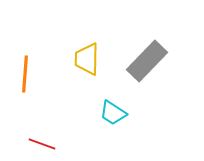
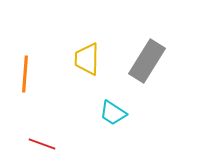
gray rectangle: rotated 12 degrees counterclockwise
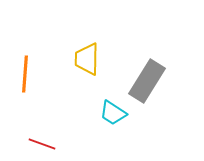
gray rectangle: moved 20 px down
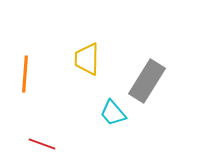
cyan trapezoid: rotated 16 degrees clockwise
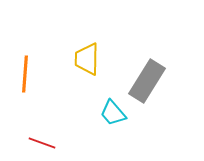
red line: moved 1 px up
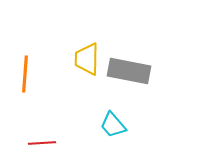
gray rectangle: moved 18 px left, 10 px up; rotated 69 degrees clockwise
cyan trapezoid: moved 12 px down
red line: rotated 24 degrees counterclockwise
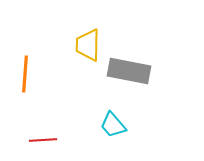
yellow trapezoid: moved 1 px right, 14 px up
red line: moved 1 px right, 3 px up
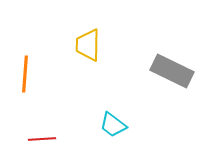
gray rectangle: moved 43 px right; rotated 15 degrees clockwise
cyan trapezoid: rotated 12 degrees counterclockwise
red line: moved 1 px left, 1 px up
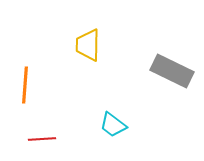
orange line: moved 11 px down
